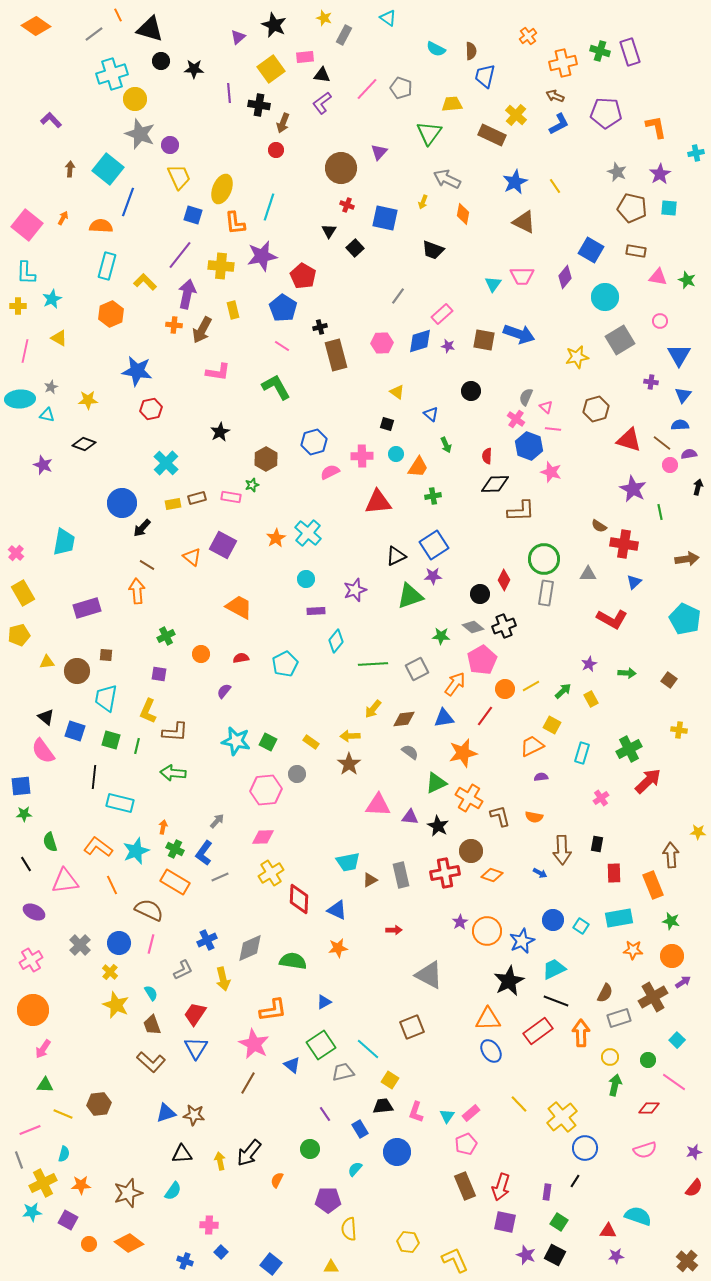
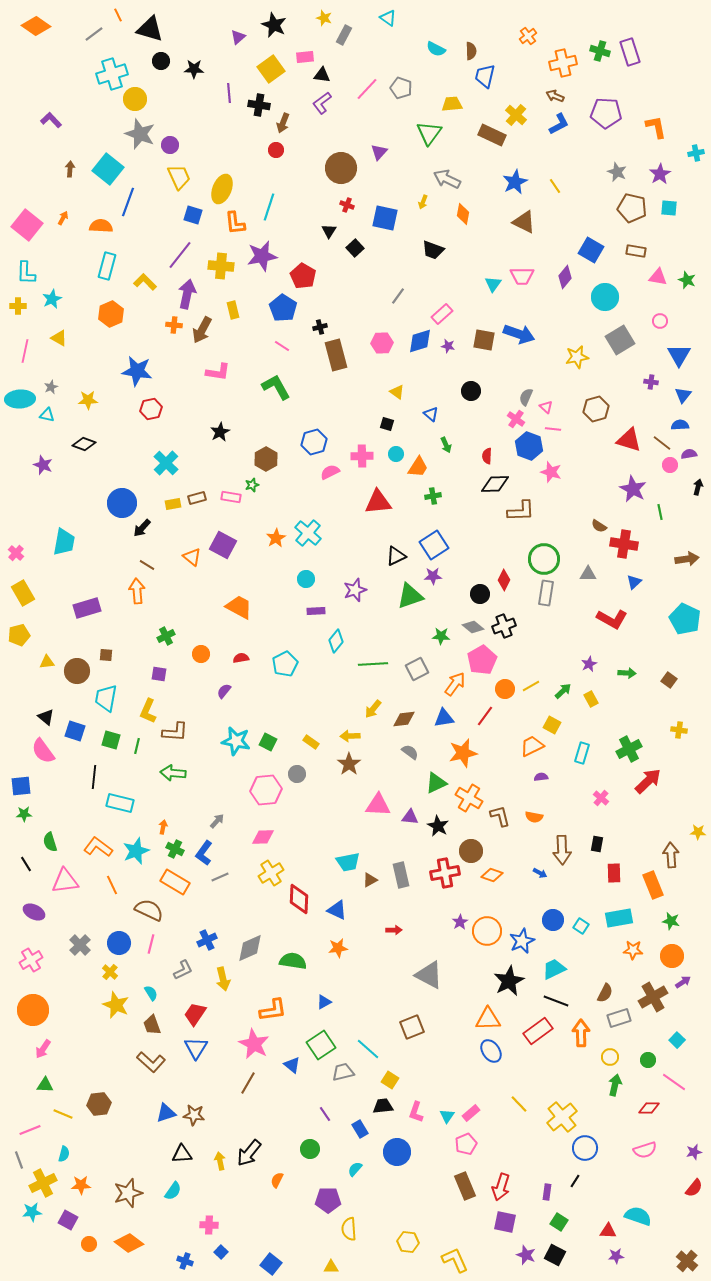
pink cross at (601, 798): rotated 14 degrees counterclockwise
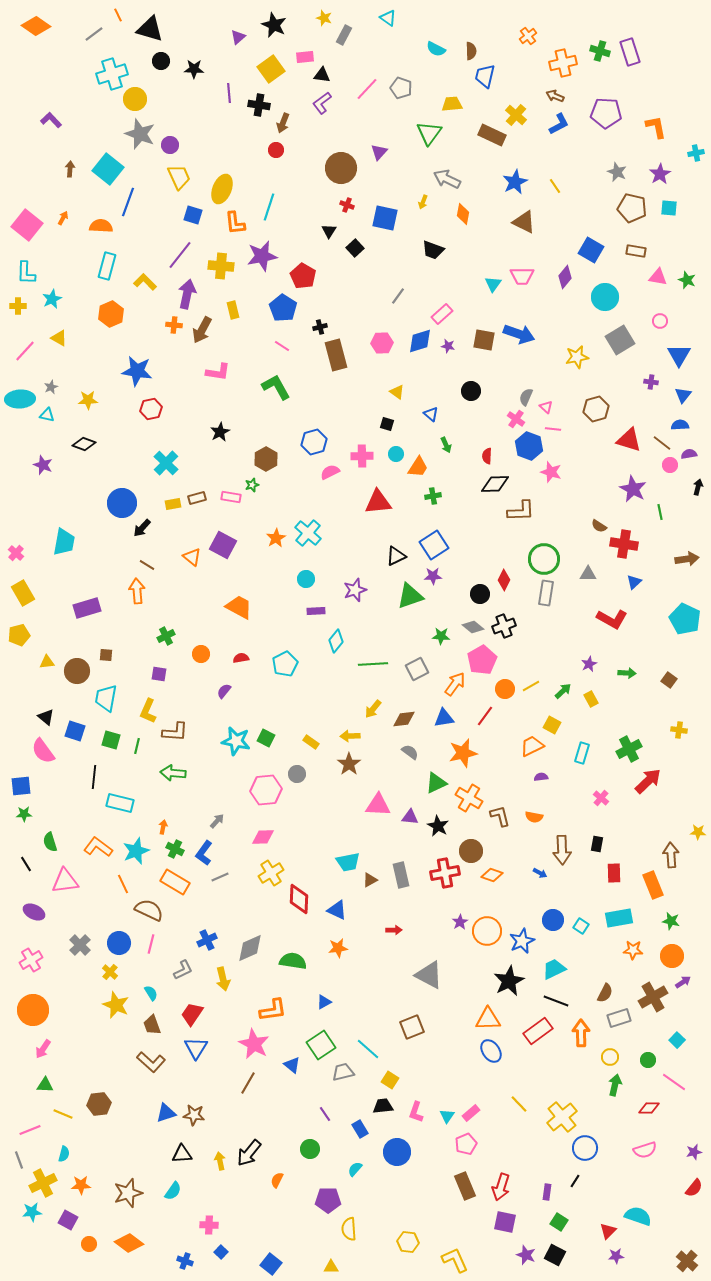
pink line at (25, 351): rotated 30 degrees clockwise
green square at (268, 742): moved 2 px left, 4 px up
orange line at (112, 885): moved 11 px right, 1 px up
red trapezoid at (195, 1014): moved 3 px left
red triangle at (608, 1231): rotated 48 degrees counterclockwise
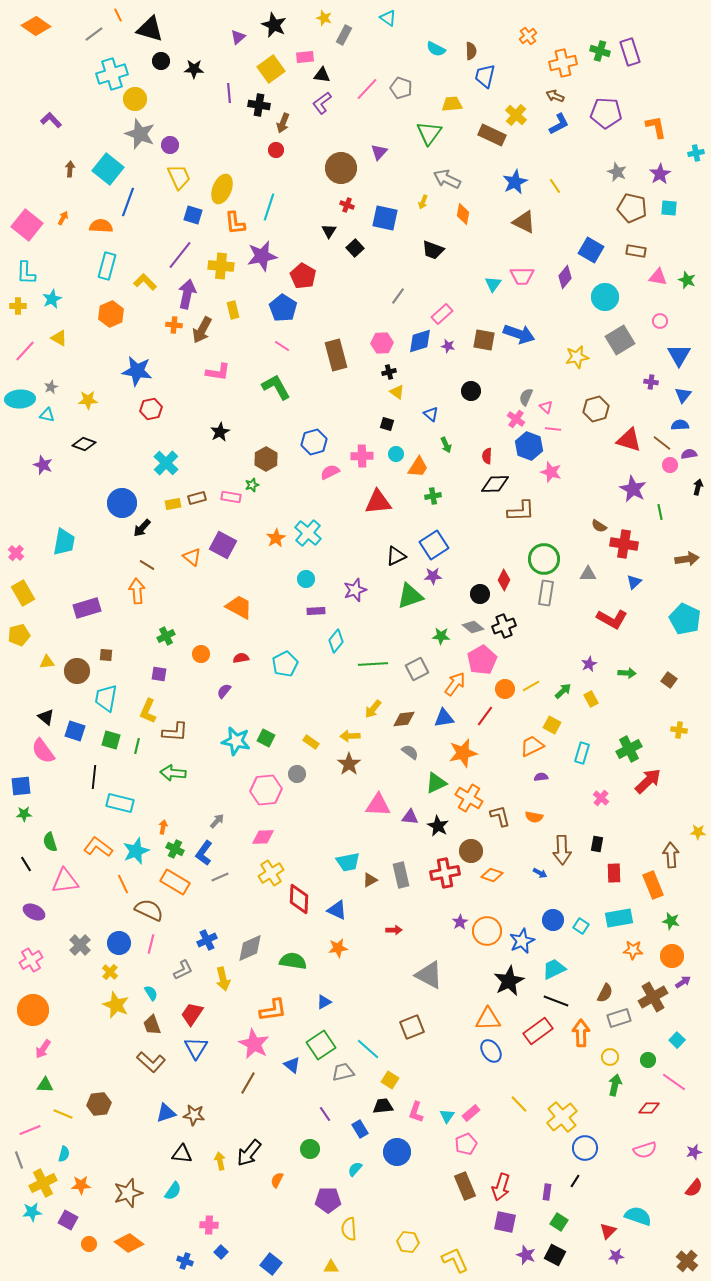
black cross at (320, 327): moved 69 px right, 45 px down
black triangle at (182, 1154): rotated 10 degrees clockwise
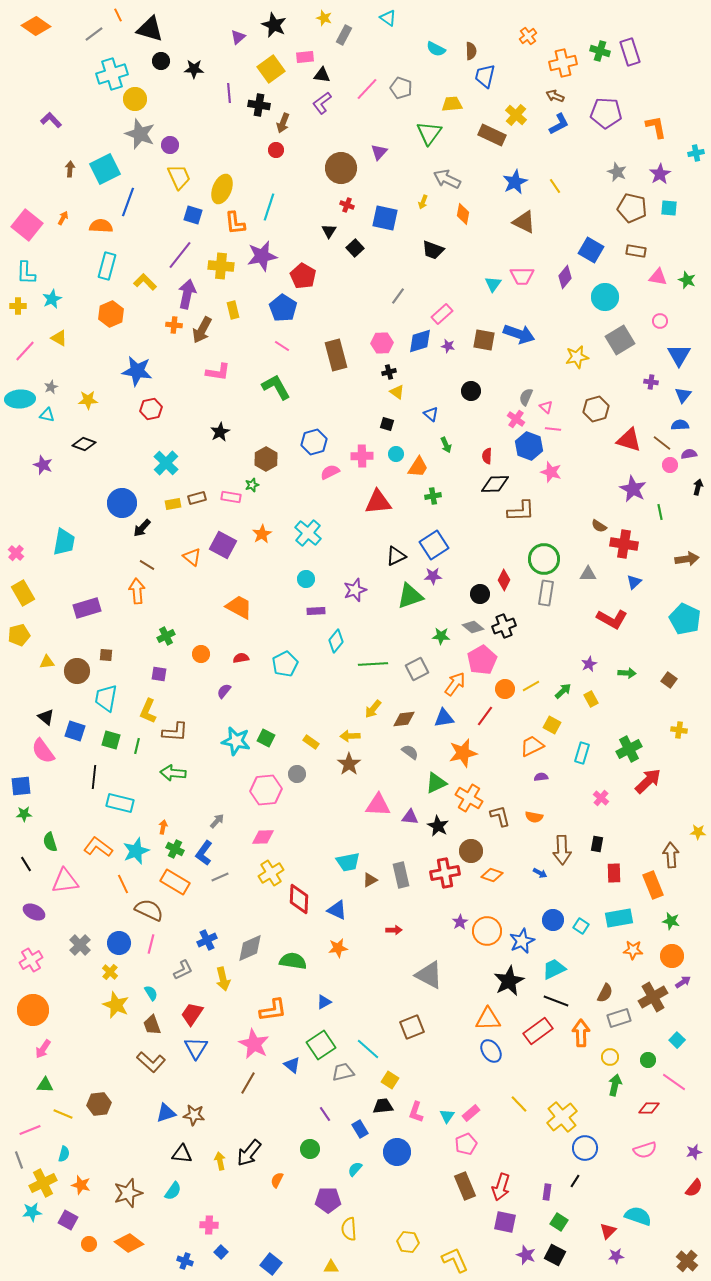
cyan square at (108, 169): moved 3 px left; rotated 24 degrees clockwise
orange star at (276, 538): moved 14 px left, 4 px up
orange star at (81, 1185): rotated 18 degrees clockwise
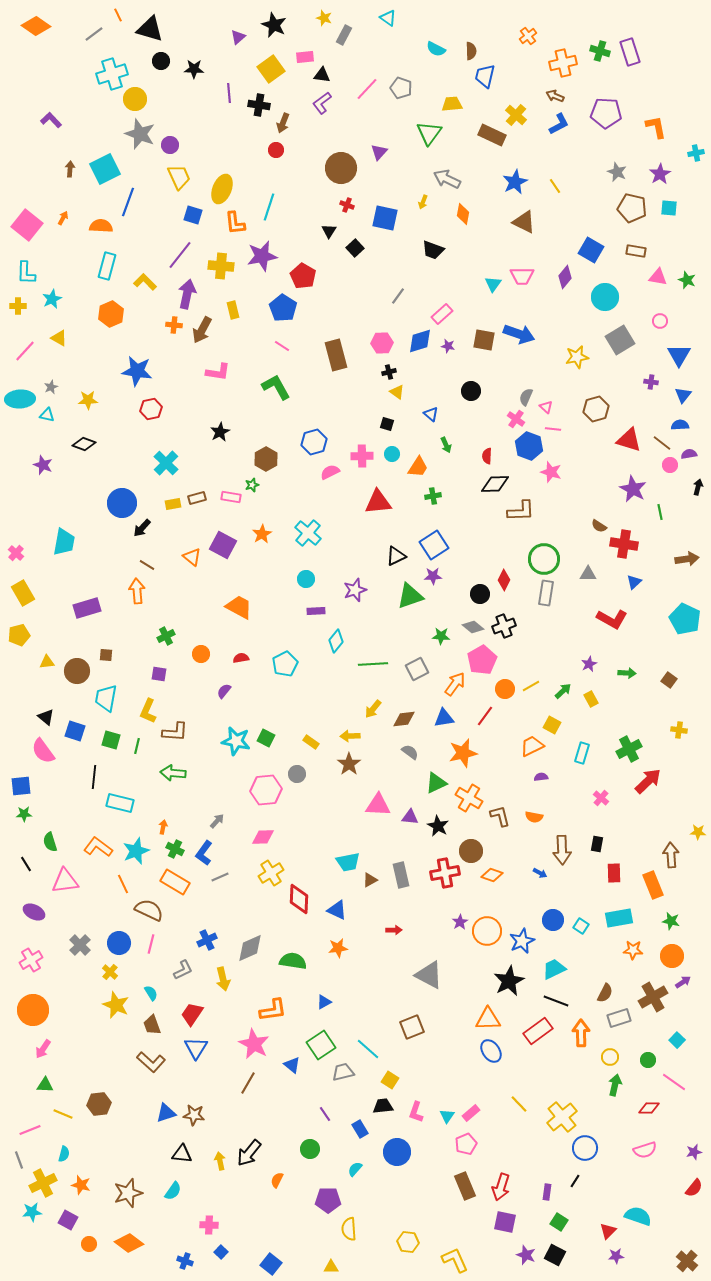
cyan circle at (396, 454): moved 4 px left
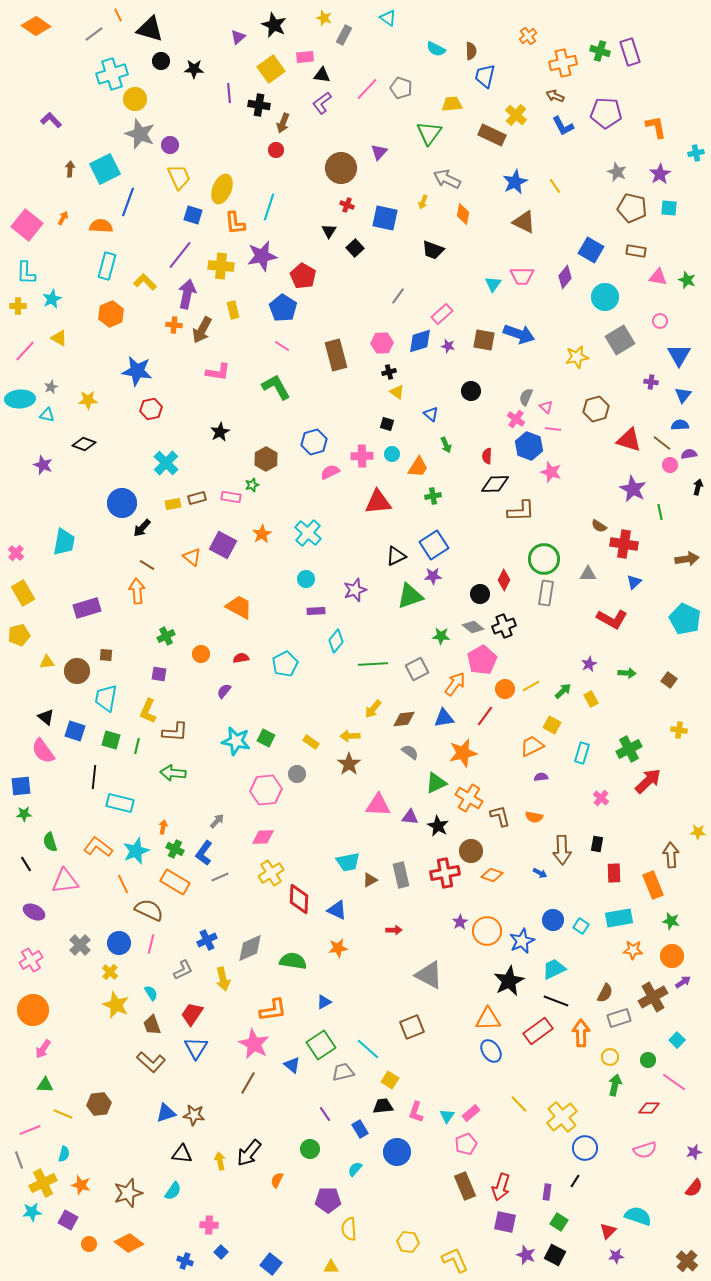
blue L-shape at (559, 124): moved 4 px right, 2 px down; rotated 90 degrees clockwise
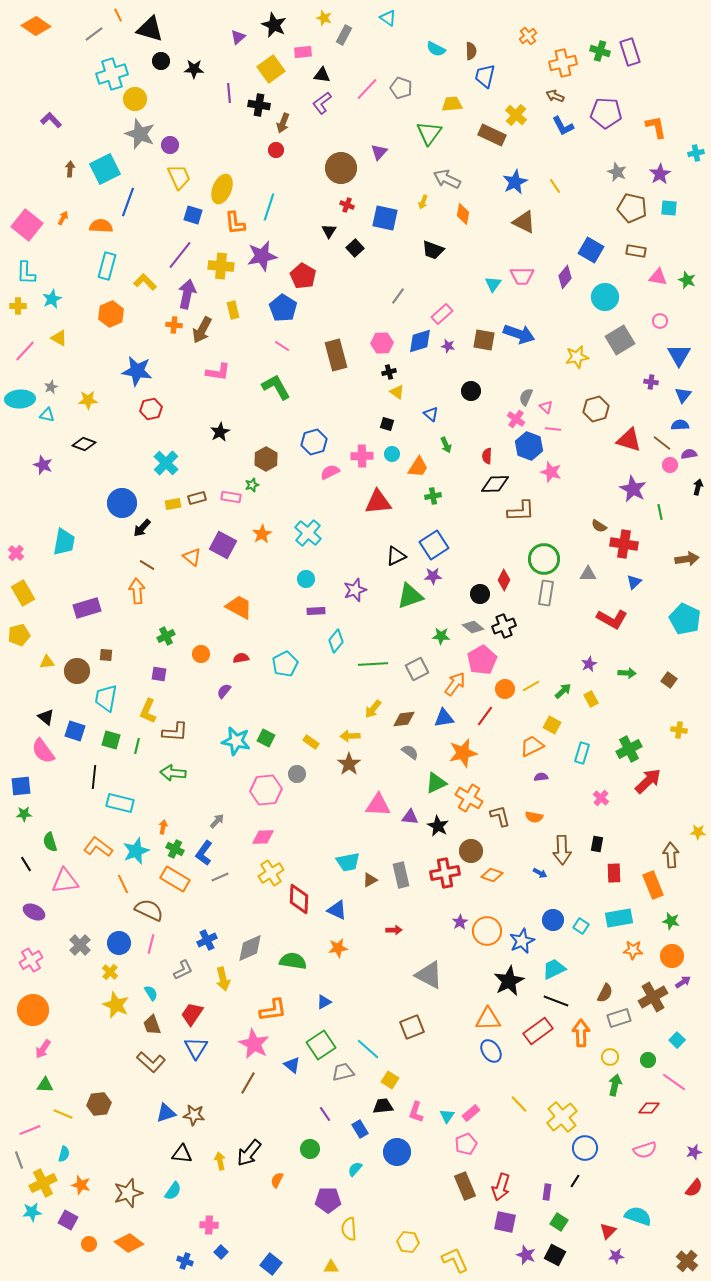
pink rectangle at (305, 57): moved 2 px left, 5 px up
orange rectangle at (175, 882): moved 3 px up
